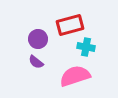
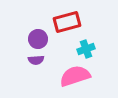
red rectangle: moved 3 px left, 3 px up
cyan cross: moved 2 px down; rotated 30 degrees counterclockwise
purple semicircle: moved 2 px up; rotated 42 degrees counterclockwise
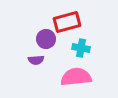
purple circle: moved 8 px right
cyan cross: moved 5 px left, 1 px up; rotated 30 degrees clockwise
pink semicircle: moved 1 px right, 1 px down; rotated 12 degrees clockwise
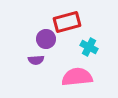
cyan cross: moved 8 px right, 1 px up; rotated 18 degrees clockwise
pink semicircle: moved 1 px right
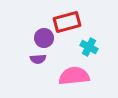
purple circle: moved 2 px left, 1 px up
purple semicircle: moved 2 px right, 1 px up
pink semicircle: moved 3 px left, 1 px up
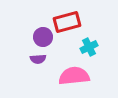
purple circle: moved 1 px left, 1 px up
cyan cross: rotated 36 degrees clockwise
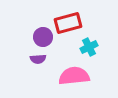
red rectangle: moved 1 px right, 1 px down
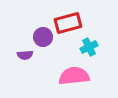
purple semicircle: moved 13 px left, 4 px up
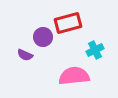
cyan cross: moved 6 px right, 3 px down
purple semicircle: rotated 28 degrees clockwise
